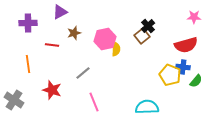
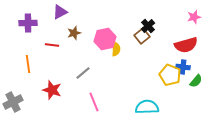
pink star: rotated 16 degrees counterclockwise
gray cross: moved 1 px left, 2 px down; rotated 30 degrees clockwise
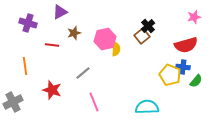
purple cross: rotated 18 degrees clockwise
orange line: moved 3 px left, 2 px down
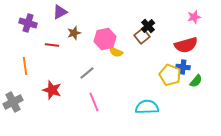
yellow semicircle: moved 3 px down; rotated 112 degrees clockwise
gray line: moved 4 px right
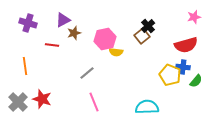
purple triangle: moved 3 px right, 8 px down
yellow semicircle: rotated 16 degrees counterclockwise
red star: moved 10 px left, 9 px down
gray cross: moved 5 px right; rotated 18 degrees counterclockwise
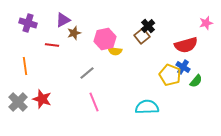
pink star: moved 12 px right, 6 px down
yellow semicircle: moved 1 px left, 1 px up
blue cross: rotated 24 degrees clockwise
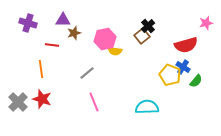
purple triangle: rotated 28 degrees clockwise
orange line: moved 16 px right, 3 px down
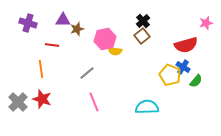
black cross: moved 5 px left, 5 px up
brown star: moved 3 px right, 4 px up
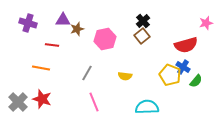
yellow semicircle: moved 10 px right, 25 px down
orange line: moved 1 px up; rotated 72 degrees counterclockwise
gray line: rotated 21 degrees counterclockwise
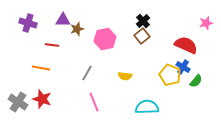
red semicircle: rotated 140 degrees counterclockwise
gray cross: rotated 12 degrees counterclockwise
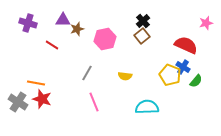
red line: rotated 24 degrees clockwise
orange line: moved 5 px left, 15 px down
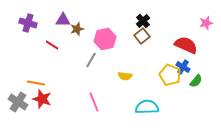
gray line: moved 4 px right, 13 px up
